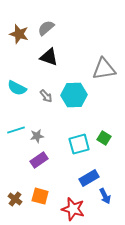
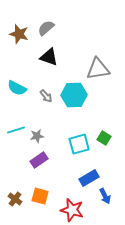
gray triangle: moved 6 px left
red star: moved 1 px left, 1 px down
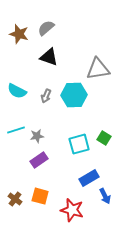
cyan semicircle: moved 3 px down
gray arrow: rotated 64 degrees clockwise
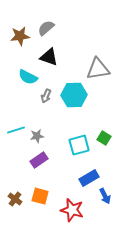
brown star: moved 1 px right, 2 px down; rotated 24 degrees counterclockwise
cyan semicircle: moved 11 px right, 14 px up
cyan square: moved 1 px down
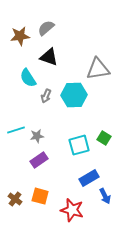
cyan semicircle: moved 1 px down; rotated 30 degrees clockwise
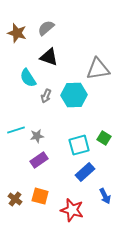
brown star: moved 3 px left, 3 px up; rotated 24 degrees clockwise
blue rectangle: moved 4 px left, 6 px up; rotated 12 degrees counterclockwise
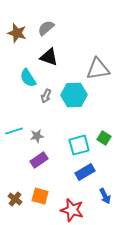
cyan line: moved 2 px left, 1 px down
blue rectangle: rotated 12 degrees clockwise
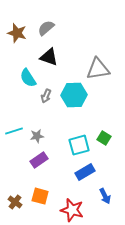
brown cross: moved 3 px down
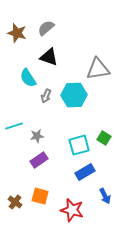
cyan line: moved 5 px up
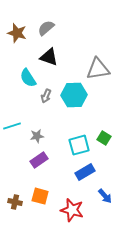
cyan line: moved 2 px left
blue arrow: rotated 14 degrees counterclockwise
brown cross: rotated 24 degrees counterclockwise
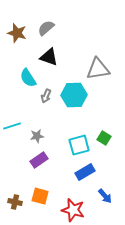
red star: moved 1 px right
